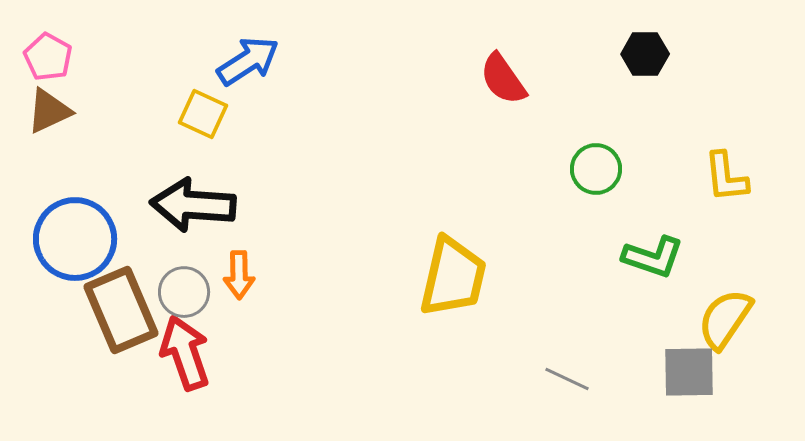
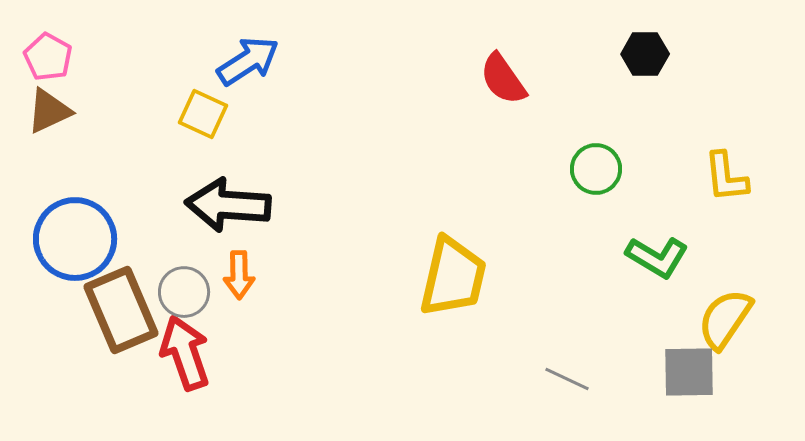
black arrow: moved 35 px right
green L-shape: moved 4 px right; rotated 12 degrees clockwise
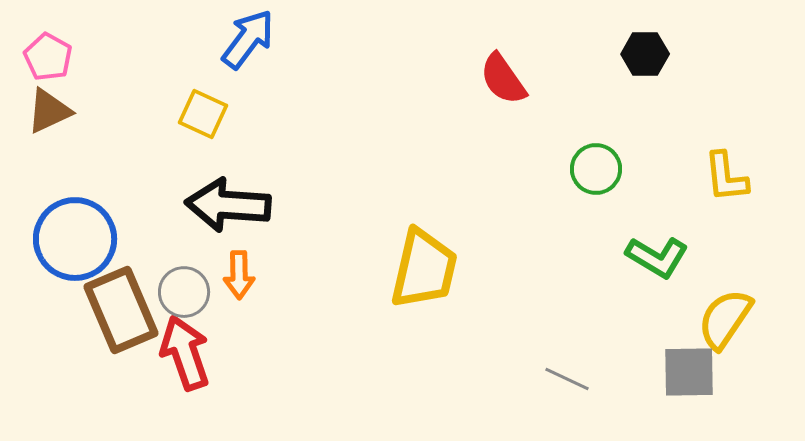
blue arrow: moved 22 px up; rotated 20 degrees counterclockwise
yellow trapezoid: moved 29 px left, 8 px up
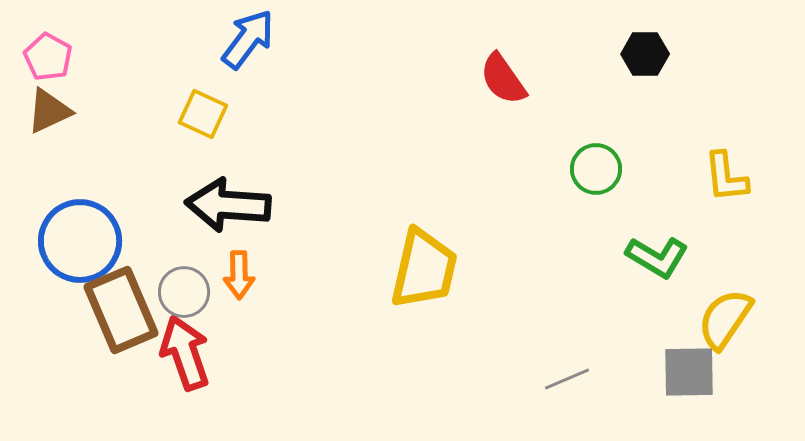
blue circle: moved 5 px right, 2 px down
gray line: rotated 48 degrees counterclockwise
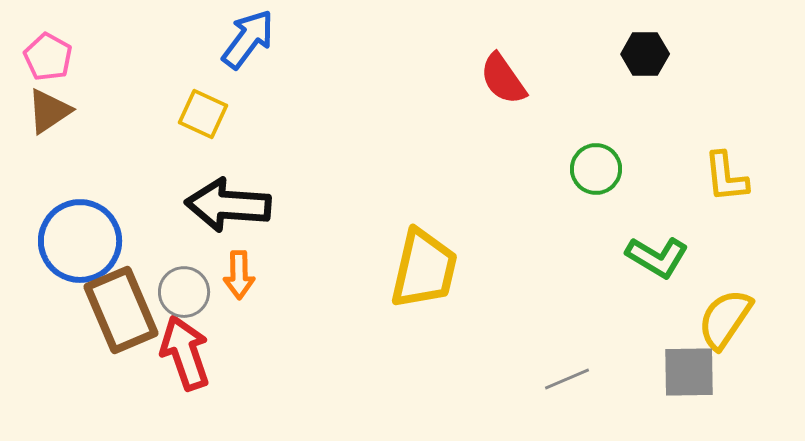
brown triangle: rotated 9 degrees counterclockwise
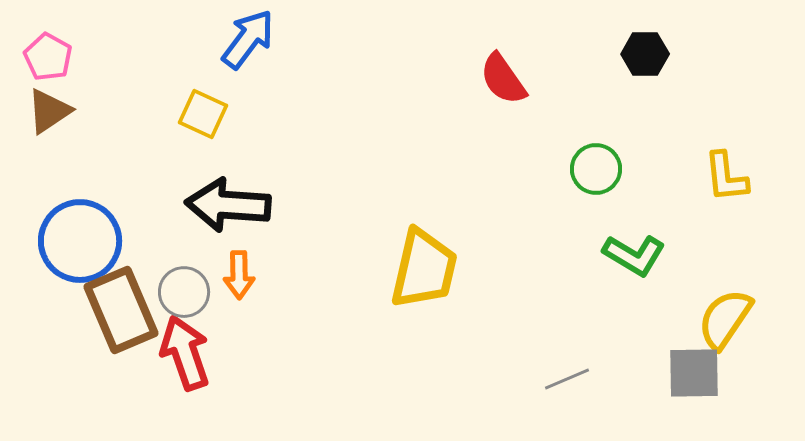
green L-shape: moved 23 px left, 2 px up
gray square: moved 5 px right, 1 px down
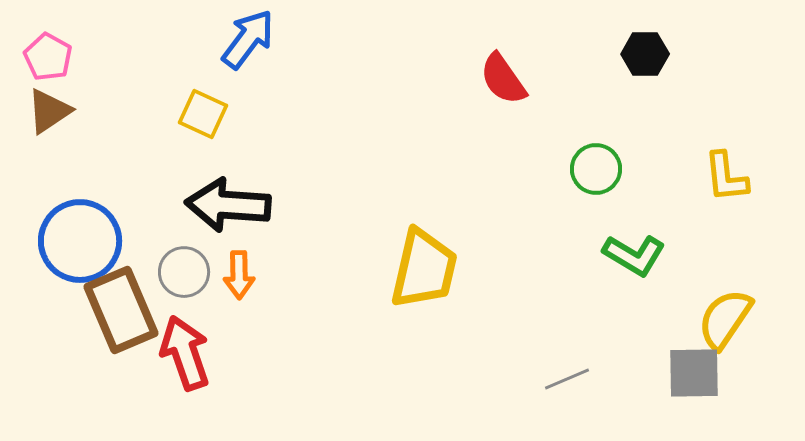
gray circle: moved 20 px up
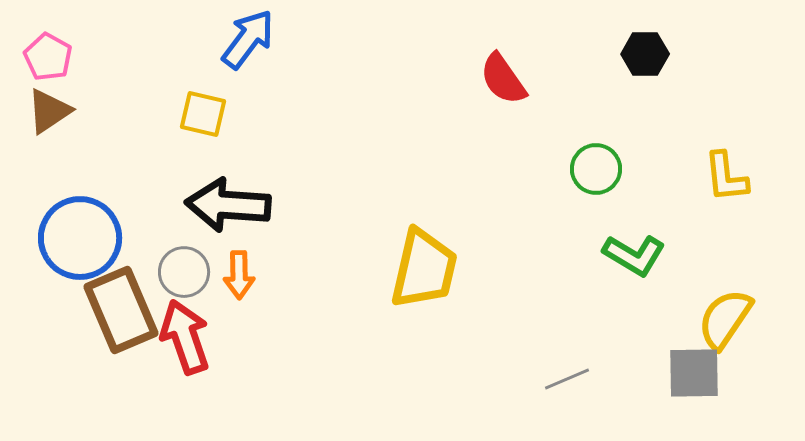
yellow square: rotated 12 degrees counterclockwise
blue circle: moved 3 px up
red arrow: moved 16 px up
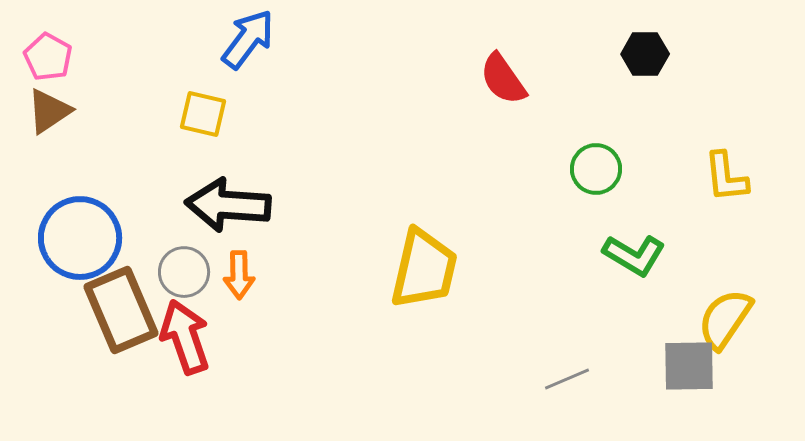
gray square: moved 5 px left, 7 px up
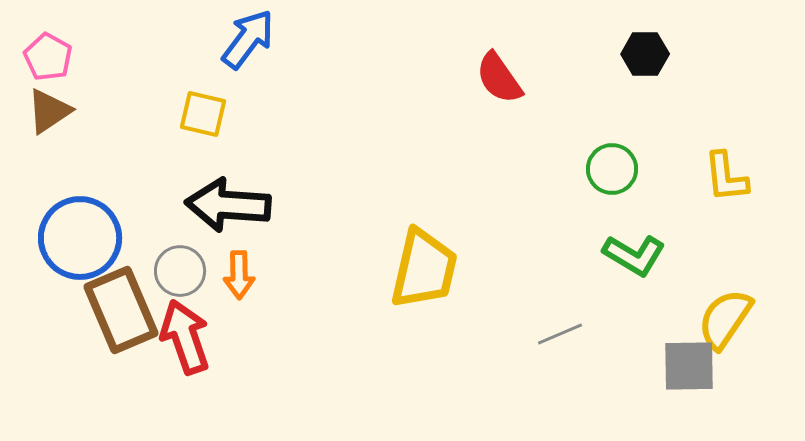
red semicircle: moved 4 px left, 1 px up
green circle: moved 16 px right
gray circle: moved 4 px left, 1 px up
gray line: moved 7 px left, 45 px up
